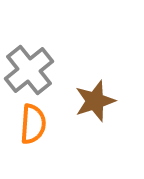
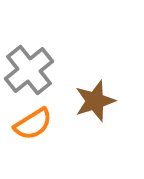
orange semicircle: rotated 54 degrees clockwise
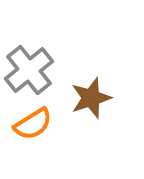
brown star: moved 4 px left, 3 px up
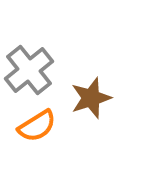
orange semicircle: moved 4 px right, 2 px down
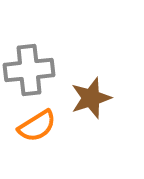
gray cross: rotated 33 degrees clockwise
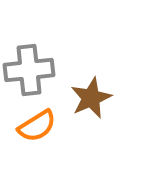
brown star: rotated 6 degrees counterclockwise
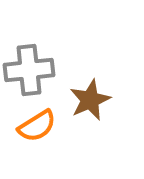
brown star: moved 1 px left, 2 px down
